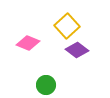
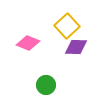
purple diamond: moved 1 px left, 3 px up; rotated 35 degrees counterclockwise
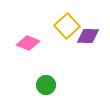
purple diamond: moved 12 px right, 11 px up
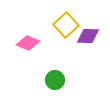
yellow square: moved 1 px left, 1 px up
green circle: moved 9 px right, 5 px up
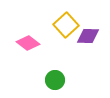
pink diamond: rotated 15 degrees clockwise
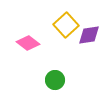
purple diamond: moved 1 px right, 1 px up; rotated 10 degrees counterclockwise
